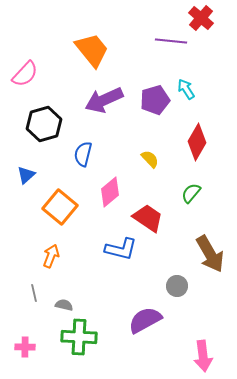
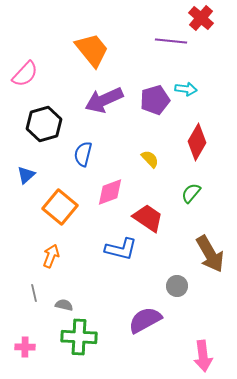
cyan arrow: rotated 130 degrees clockwise
pink diamond: rotated 20 degrees clockwise
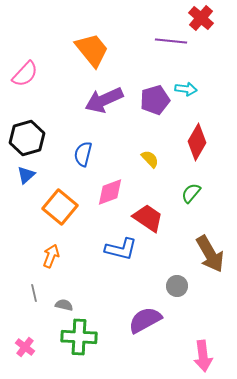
black hexagon: moved 17 px left, 14 px down
pink cross: rotated 36 degrees clockwise
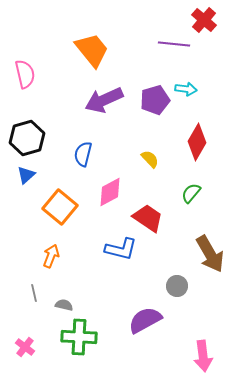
red cross: moved 3 px right, 2 px down
purple line: moved 3 px right, 3 px down
pink semicircle: rotated 56 degrees counterclockwise
pink diamond: rotated 8 degrees counterclockwise
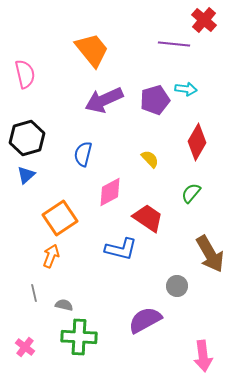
orange square: moved 11 px down; rotated 16 degrees clockwise
